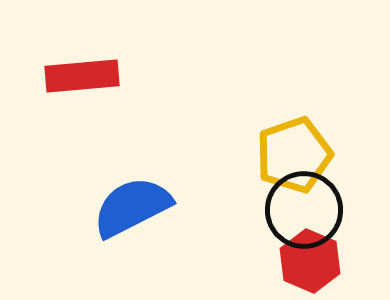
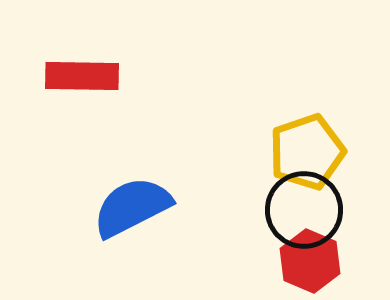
red rectangle: rotated 6 degrees clockwise
yellow pentagon: moved 13 px right, 3 px up
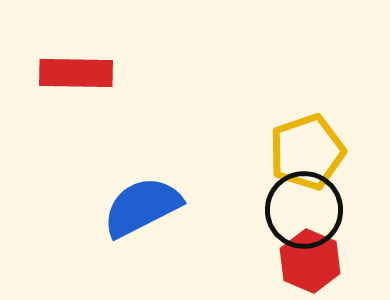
red rectangle: moved 6 px left, 3 px up
blue semicircle: moved 10 px right
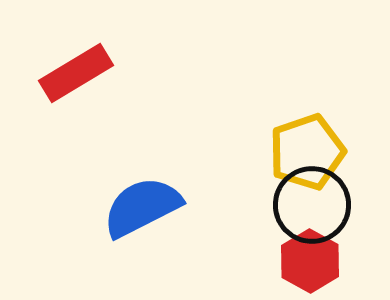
red rectangle: rotated 32 degrees counterclockwise
black circle: moved 8 px right, 5 px up
red hexagon: rotated 6 degrees clockwise
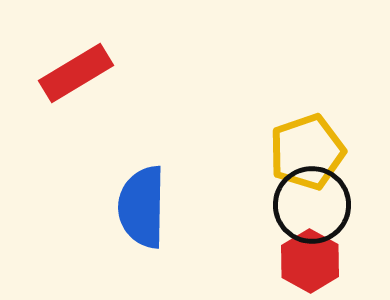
blue semicircle: rotated 62 degrees counterclockwise
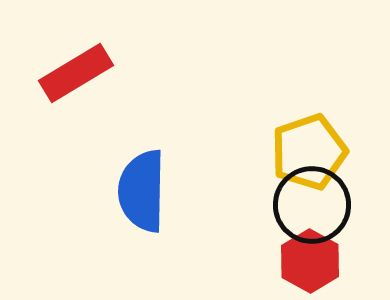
yellow pentagon: moved 2 px right
blue semicircle: moved 16 px up
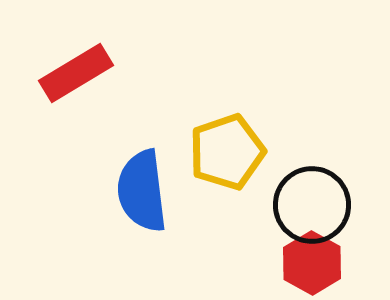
yellow pentagon: moved 82 px left
blue semicircle: rotated 8 degrees counterclockwise
red hexagon: moved 2 px right, 2 px down
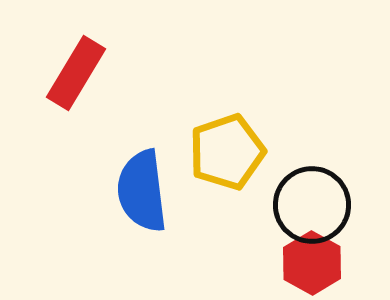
red rectangle: rotated 28 degrees counterclockwise
